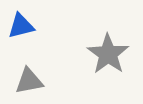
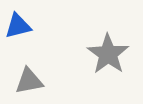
blue triangle: moved 3 px left
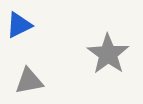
blue triangle: moved 1 px right, 1 px up; rotated 12 degrees counterclockwise
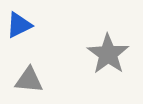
gray triangle: moved 1 px up; rotated 16 degrees clockwise
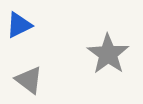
gray triangle: rotated 32 degrees clockwise
